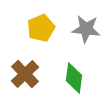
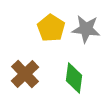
yellow pentagon: moved 10 px right; rotated 16 degrees counterclockwise
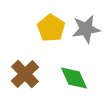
gray star: rotated 16 degrees counterclockwise
green diamond: rotated 32 degrees counterclockwise
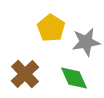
gray star: moved 13 px down
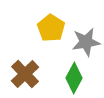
green diamond: rotated 52 degrees clockwise
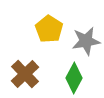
yellow pentagon: moved 2 px left, 1 px down
gray star: moved 1 px up
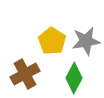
yellow pentagon: moved 3 px right, 12 px down
brown cross: rotated 16 degrees clockwise
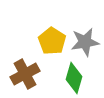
gray star: moved 1 px left, 1 px down
green diamond: rotated 12 degrees counterclockwise
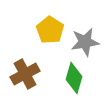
yellow pentagon: moved 2 px left, 11 px up
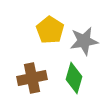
gray star: moved 1 px left, 1 px up
brown cross: moved 7 px right, 4 px down; rotated 16 degrees clockwise
